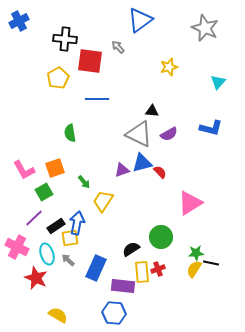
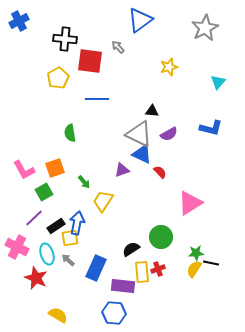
gray star at (205, 28): rotated 20 degrees clockwise
blue triangle at (142, 163): moved 9 px up; rotated 40 degrees clockwise
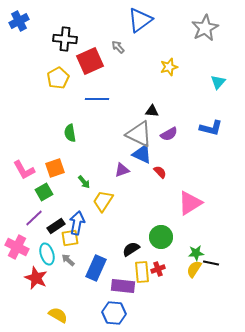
red square at (90, 61): rotated 32 degrees counterclockwise
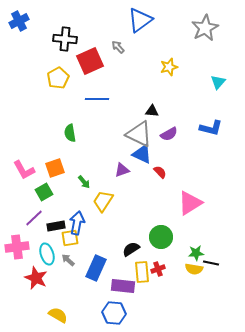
black rectangle at (56, 226): rotated 24 degrees clockwise
pink cross at (17, 247): rotated 35 degrees counterclockwise
yellow semicircle at (194, 269): rotated 114 degrees counterclockwise
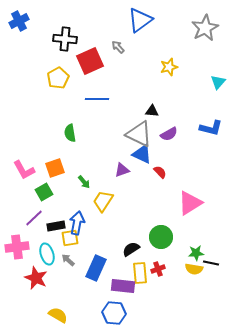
yellow rectangle at (142, 272): moved 2 px left, 1 px down
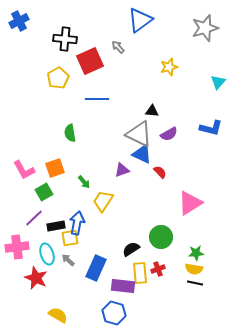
gray star at (205, 28): rotated 12 degrees clockwise
black line at (211, 263): moved 16 px left, 20 px down
blue hexagon at (114, 313): rotated 10 degrees clockwise
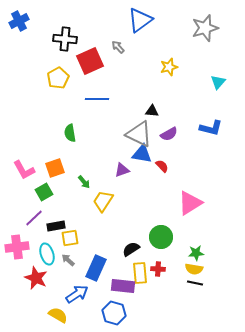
blue triangle at (142, 154): rotated 15 degrees counterclockwise
red semicircle at (160, 172): moved 2 px right, 6 px up
blue arrow at (77, 223): moved 71 px down; rotated 45 degrees clockwise
red cross at (158, 269): rotated 24 degrees clockwise
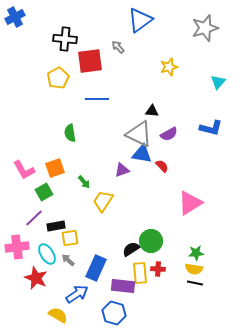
blue cross at (19, 21): moved 4 px left, 4 px up
red square at (90, 61): rotated 16 degrees clockwise
green circle at (161, 237): moved 10 px left, 4 px down
cyan ellipse at (47, 254): rotated 15 degrees counterclockwise
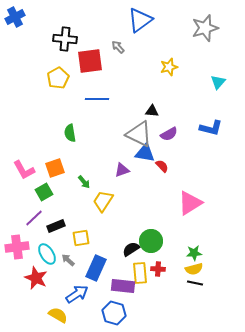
blue triangle at (142, 154): moved 3 px right, 1 px up
black rectangle at (56, 226): rotated 12 degrees counterclockwise
yellow square at (70, 238): moved 11 px right
green star at (196, 253): moved 2 px left
yellow semicircle at (194, 269): rotated 24 degrees counterclockwise
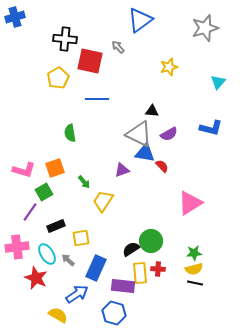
blue cross at (15, 17): rotated 12 degrees clockwise
red square at (90, 61): rotated 20 degrees clockwise
pink L-shape at (24, 170): rotated 45 degrees counterclockwise
purple line at (34, 218): moved 4 px left, 6 px up; rotated 12 degrees counterclockwise
